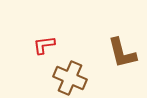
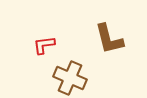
brown L-shape: moved 13 px left, 14 px up
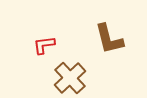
brown cross: rotated 24 degrees clockwise
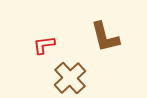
brown L-shape: moved 4 px left, 2 px up
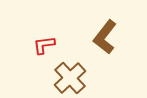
brown L-shape: rotated 52 degrees clockwise
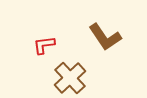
brown L-shape: rotated 72 degrees counterclockwise
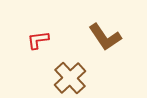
red L-shape: moved 6 px left, 5 px up
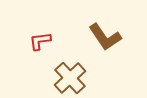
red L-shape: moved 2 px right, 1 px down
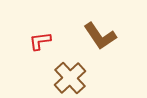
brown L-shape: moved 5 px left, 1 px up
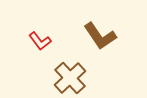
red L-shape: rotated 120 degrees counterclockwise
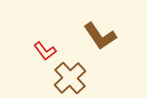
red L-shape: moved 5 px right, 10 px down
